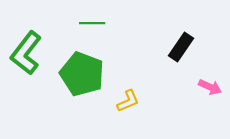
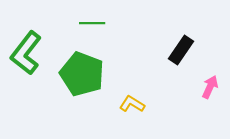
black rectangle: moved 3 px down
pink arrow: rotated 90 degrees counterclockwise
yellow L-shape: moved 4 px right, 3 px down; rotated 125 degrees counterclockwise
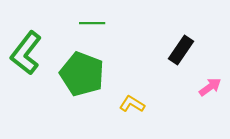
pink arrow: rotated 30 degrees clockwise
